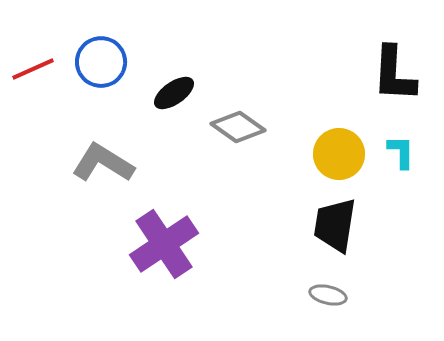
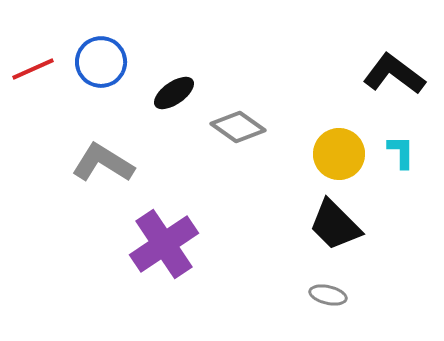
black L-shape: rotated 124 degrees clockwise
black trapezoid: rotated 54 degrees counterclockwise
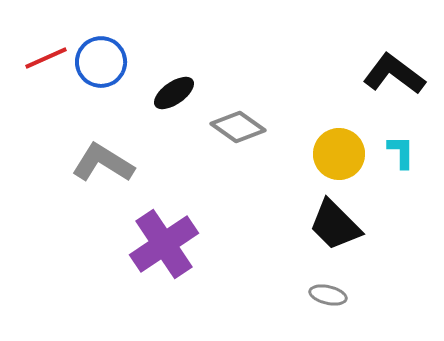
red line: moved 13 px right, 11 px up
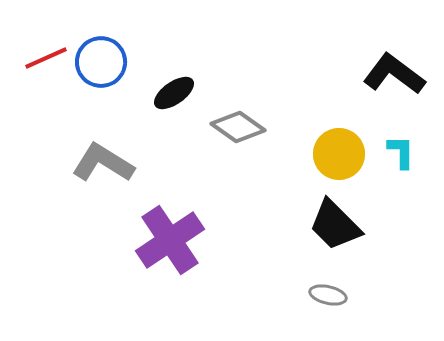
purple cross: moved 6 px right, 4 px up
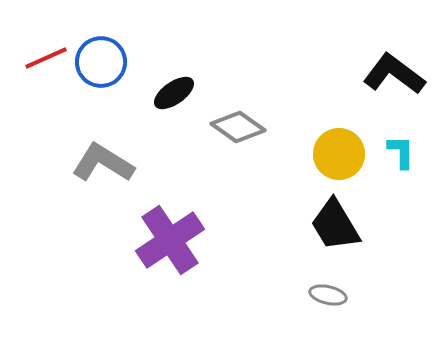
black trapezoid: rotated 14 degrees clockwise
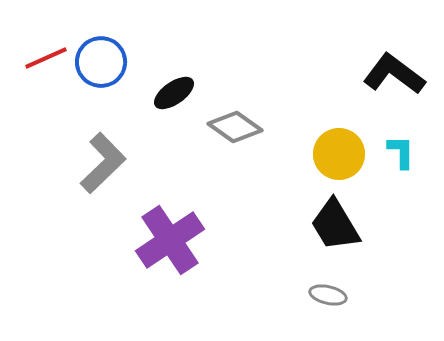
gray diamond: moved 3 px left
gray L-shape: rotated 104 degrees clockwise
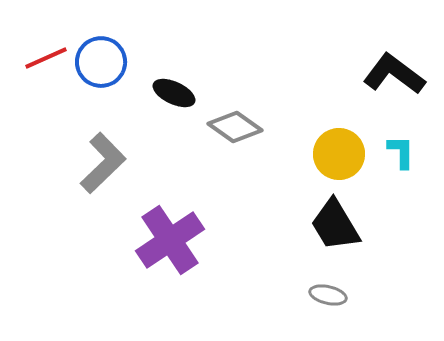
black ellipse: rotated 60 degrees clockwise
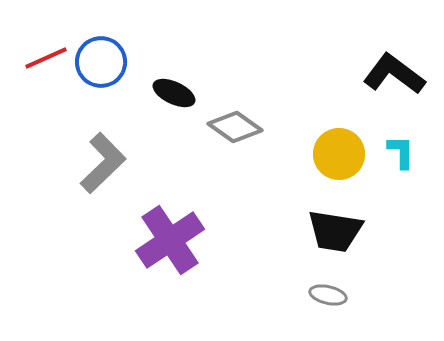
black trapezoid: moved 6 px down; rotated 50 degrees counterclockwise
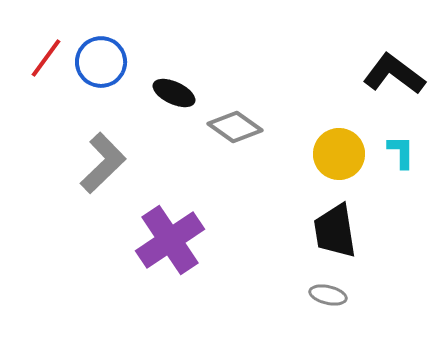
red line: rotated 30 degrees counterclockwise
black trapezoid: rotated 72 degrees clockwise
